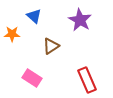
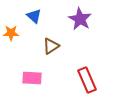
purple star: moved 1 px up
orange star: moved 1 px left, 1 px up
pink rectangle: rotated 30 degrees counterclockwise
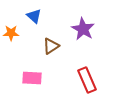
purple star: moved 3 px right, 10 px down
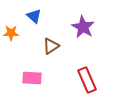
purple star: moved 2 px up
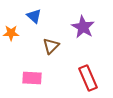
brown triangle: rotated 12 degrees counterclockwise
red rectangle: moved 1 px right, 2 px up
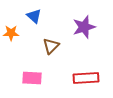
purple star: moved 1 px right; rotated 25 degrees clockwise
red rectangle: moved 2 px left; rotated 70 degrees counterclockwise
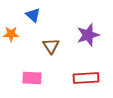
blue triangle: moved 1 px left, 1 px up
purple star: moved 4 px right, 8 px down
orange star: moved 1 px down
brown triangle: rotated 18 degrees counterclockwise
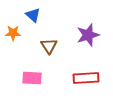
orange star: moved 2 px right, 1 px up
brown triangle: moved 2 px left
